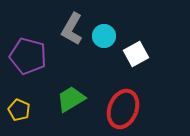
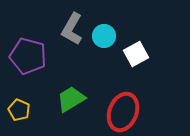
red ellipse: moved 3 px down
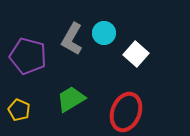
gray L-shape: moved 10 px down
cyan circle: moved 3 px up
white square: rotated 20 degrees counterclockwise
red ellipse: moved 3 px right
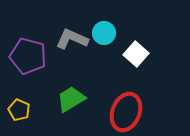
gray L-shape: rotated 84 degrees clockwise
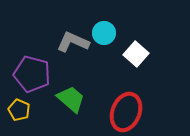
gray L-shape: moved 1 px right, 3 px down
purple pentagon: moved 4 px right, 18 px down
green trapezoid: rotated 72 degrees clockwise
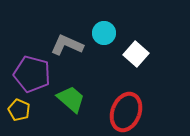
gray L-shape: moved 6 px left, 3 px down
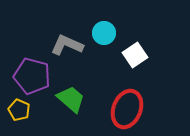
white square: moved 1 px left, 1 px down; rotated 15 degrees clockwise
purple pentagon: moved 2 px down
red ellipse: moved 1 px right, 3 px up
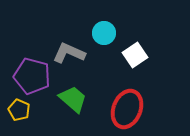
gray L-shape: moved 2 px right, 8 px down
green trapezoid: moved 2 px right
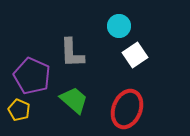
cyan circle: moved 15 px right, 7 px up
gray L-shape: moved 3 px right; rotated 116 degrees counterclockwise
purple pentagon: rotated 9 degrees clockwise
green trapezoid: moved 1 px right, 1 px down
